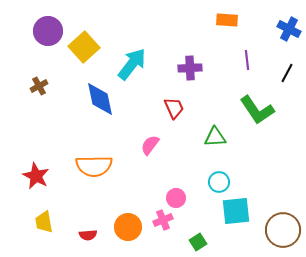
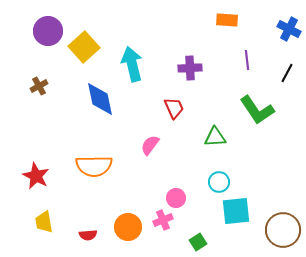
cyan arrow: rotated 52 degrees counterclockwise
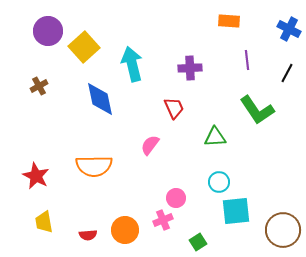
orange rectangle: moved 2 px right, 1 px down
orange circle: moved 3 px left, 3 px down
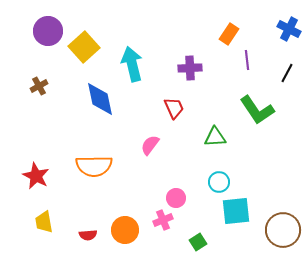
orange rectangle: moved 13 px down; rotated 60 degrees counterclockwise
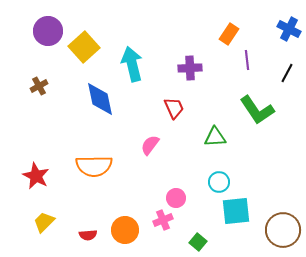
yellow trapezoid: rotated 55 degrees clockwise
green square: rotated 18 degrees counterclockwise
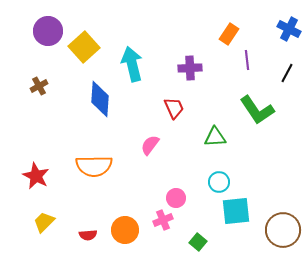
blue diamond: rotated 15 degrees clockwise
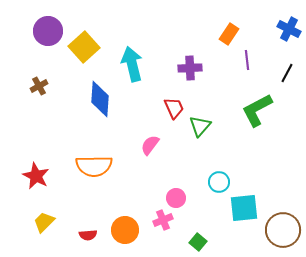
green L-shape: rotated 96 degrees clockwise
green triangle: moved 15 px left, 11 px up; rotated 45 degrees counterclockwise
cyan square: moved 8 px right, 3 px up
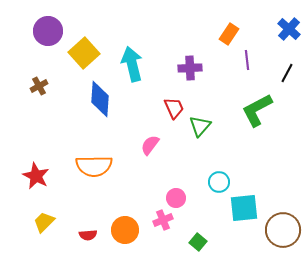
blue cross: rotated 15 degrees clockwise
yellow square: moved 6 px down
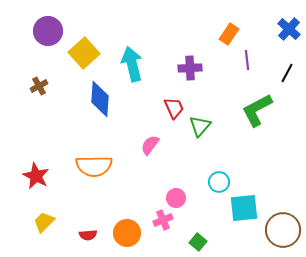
orange circle: moved 2 px right, 3 px down
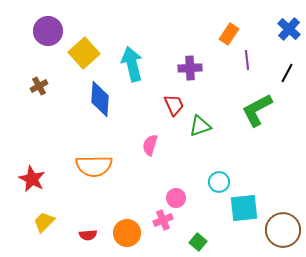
red trapezoid: moved 3 px up
green triangle: rotated 30 degrees clockwise
pink semicircle: rotated 20 degrees counterclockwise
red star: moved 4 px left, 3 px down
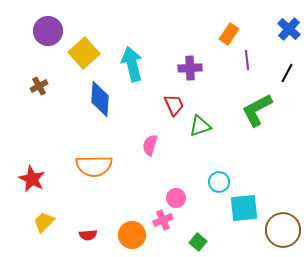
orange circle: moved 5 px right, 2 px down
